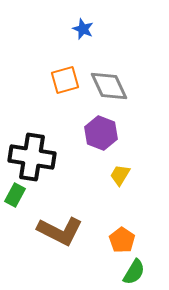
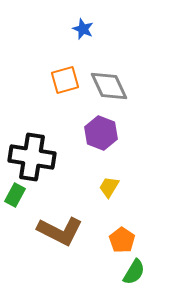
yellow trapezoid: moved 11 px left, 12 px down
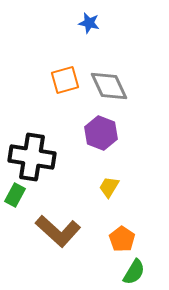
blue star: moved 6 px right, 6 px up; rotated 10 degrees counterclockwise
brown L-shape: moved 2 px left; rotated 15 degrees clockwise
orange pentagon: moved 1 px up
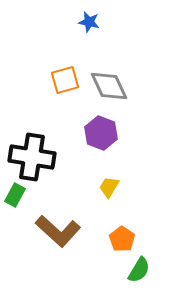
blue star: moved 1 px up
green semicircle: moved 5 px right, 2 px up
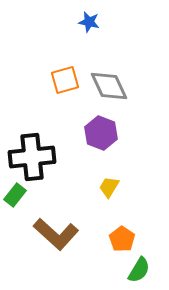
black cross: rotated 15 degrees counterclockwise
green rectangle: rotated 10 degrees clockwise
brown L-shape: moved 2 px left, 3 px down
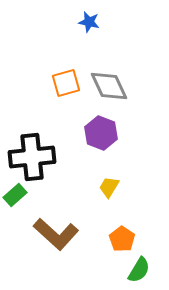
orange square: moved 1 px right, 3 px down
green rectangle: rotated 10 degrees clockwise
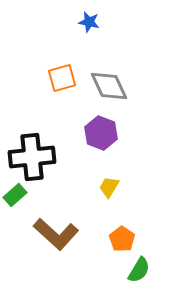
orange square: moved 4 px left, 5 px up
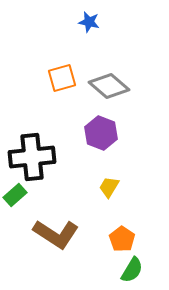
gray diamond: rotated 24 degrees counterclockwise
brown L-shape: rotated 9 degrees counterclockwise
green semicircle: moved 7 px left
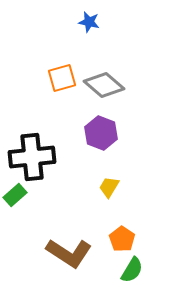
gray diamond: moved 5 px left, 1 px up
brown L-shape: moved 13 px right, 19 px down
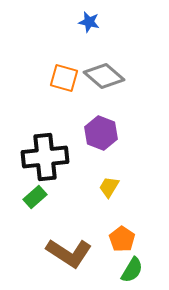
orange square: moved 2 px right; rotated 32 degrees clockwise
gray diamond: moved 9 px up
black cross: moved 13 px right
green rectangle: moved 20 px right, 2 px down
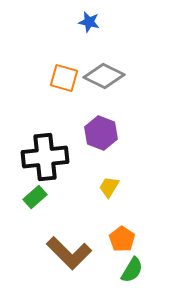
gray diamond: rotated 15 degrees counterclockwise
brown L-shape: rotated 12 degrees clockwise
